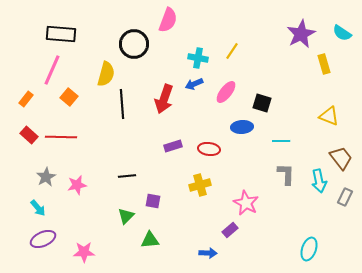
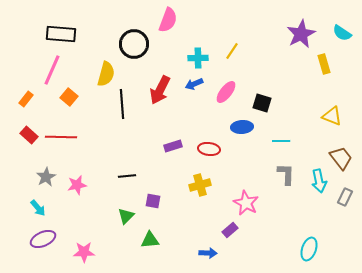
cyan cross at (198, 58): rotated 12 degrees counterclockwise
red arrow at (164, 99): moved 4 px left, 9 px up; rotated 8 degrees clockwise
yellow triangle at (329, 116): moved 3 px right
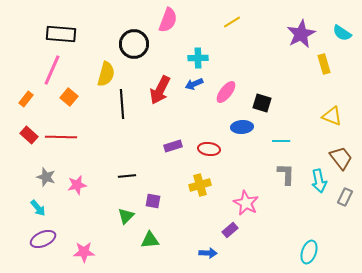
yellow line at (232, 51): moved 29 px up; rotated 24 degrees clockwise
gray star at (46, 177): rotated 24 degrees counterclockwise
cyan ellipse at (309, 249): moved 3 px down
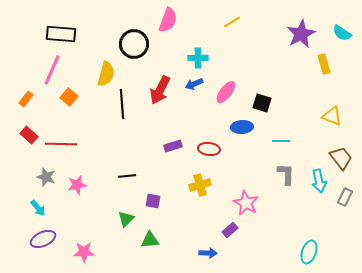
red line at (61, 137): moved 7 px down
green triangle at (126, 216): moved 3 px down
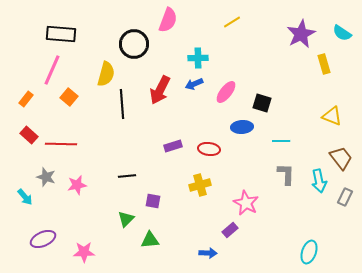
cyan arrow at (38, 208): moved 13 px left, 11 px up
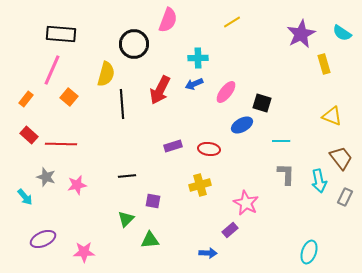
blue ellipse at (242, 127): moved 2 px up; rotated 25 degrees counterclockwise
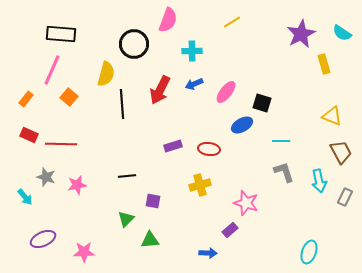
cyan cross at (198, 58): moved 6 px left, 7 px up
red rectangle at (29, 135): rotated 18 degrees counterclockwise
brown trapezoid at (341, 158): moved 6 px up; rotated 10 degrees clockwise
gray L-shape at (286, 174): moved 2 px left, 2 px up; rotated 20 degrees counterclockwise
pink star at (246, 203): rotated 10 degrees counterclockwise
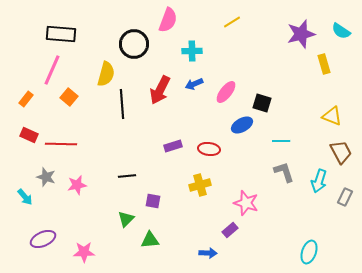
cyan semicircle at (342, 33): moved 1 px left, 2 px up
purple star at (301, 34): rotated 12 degrees clockwise
cyan arrow at (319, 181): rotated 30 degrees clockwise
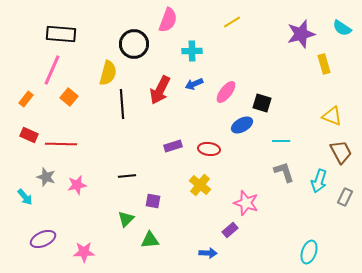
cyan semicircle at (341, 31): moved 1 px right, 3 px up
yellow semicircle at (106, 74): moved 2 px right, 1 px up
yellow cross at (200, 185): rotated 35 degrees counterclockwise
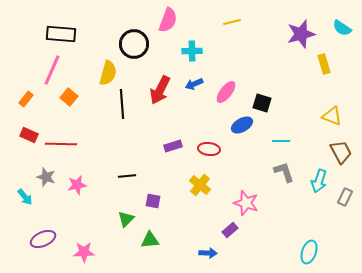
yellow line at (232, 22): rotated 18 degrees clockwise
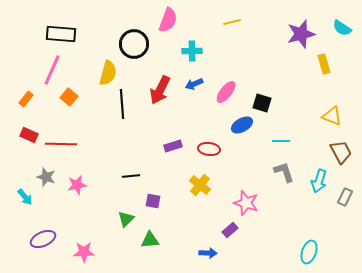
black line at (127, 176): moved 4 px right
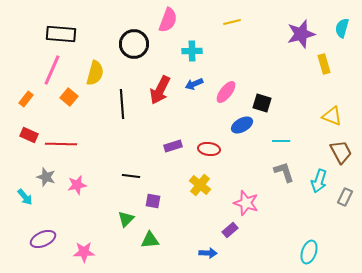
cyan semicircle at (342, 28): rotated 72 degrees clockwise
yellow semicircle at (108, 73): moved 13 px left
black line at (131, 176): rotated 12 degrees clockwise
